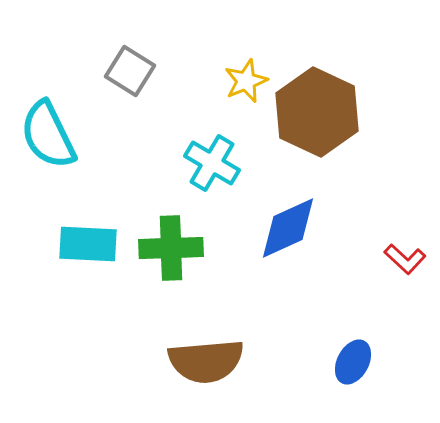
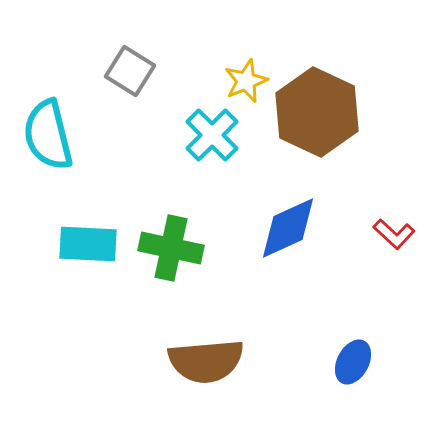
cyan semicircle: rotated 12 degrees clockwise
cyan cross: moved 28 px up; rotated 14 degrees clockwise
green cross: rotated 14 degrees clockwise
red L-shape: moved 11 px left, 25 px up
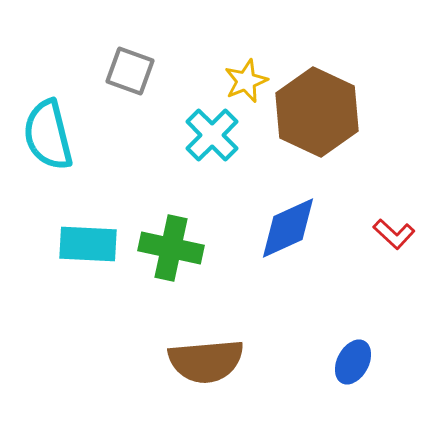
gray square: rotated 12 degrees counterclockwise
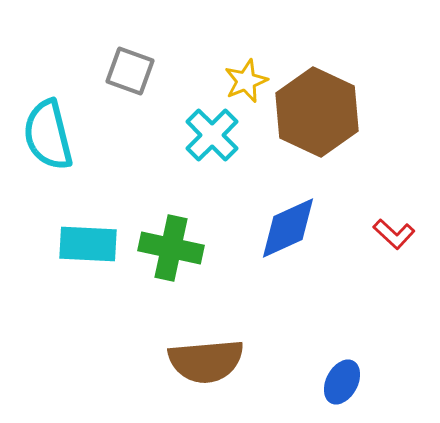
blue ellipse: moved 11 px left, 20 px down
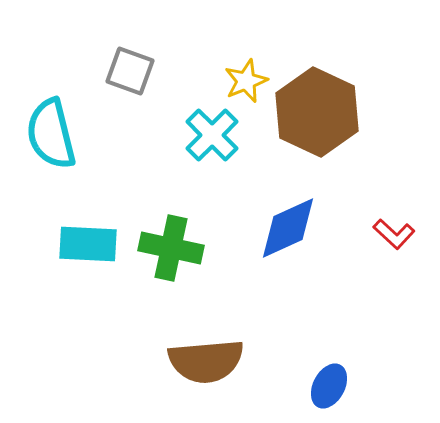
cyan semicircle: moved 3 px right, 1 px up
blue ellipse: moved 13 px left, 4 px down
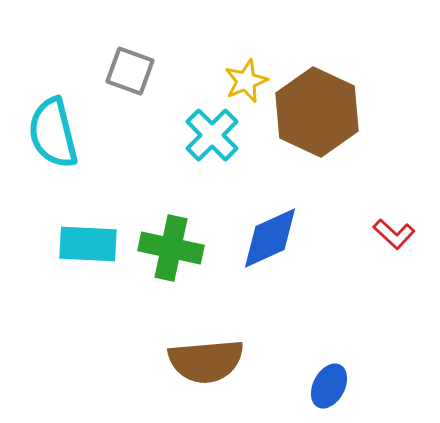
cyan semicircle: moved 2 px right, 1 px up
blue diamond: moved 18 px left, 10 px down
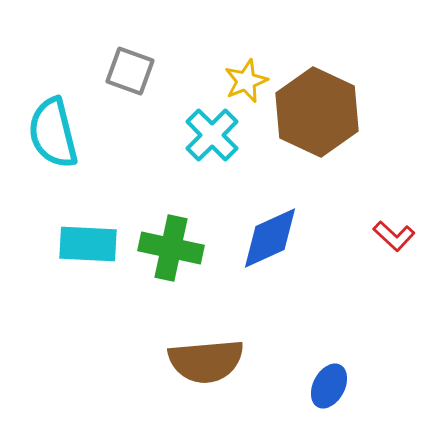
red L-shape: moved 2 px down
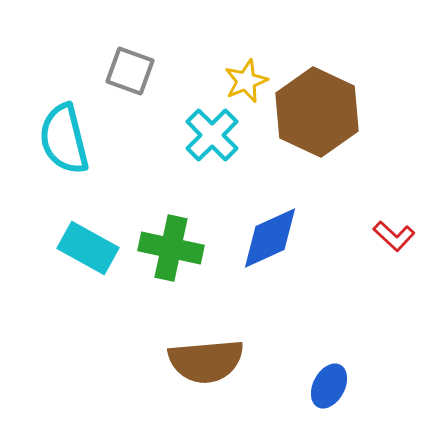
cyan semicircle: moved 11 px right, 6 px down
cyan rectangle: moved 4 px down; rotated 26 degrees clockwise
